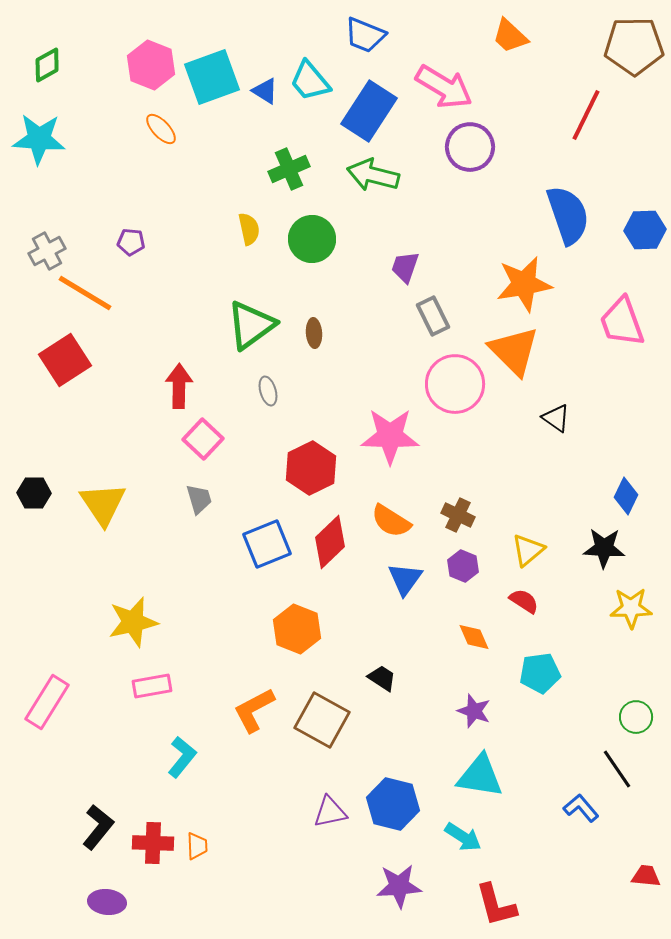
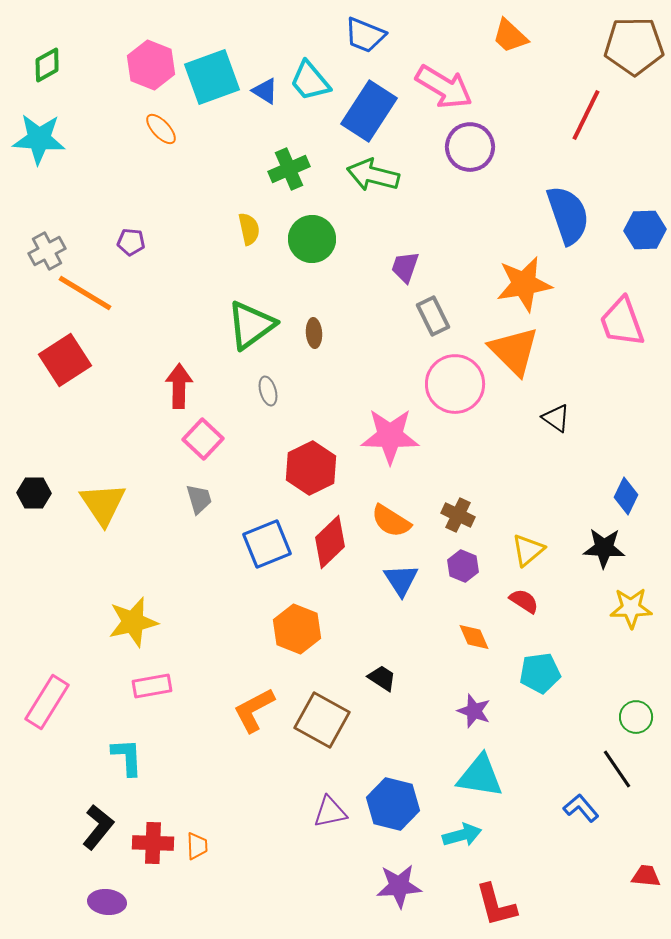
blue triangle at (405, 579): moved 4 px left, 1 px down; rotated 9 degrees counterclockwise
cyan L-shape at (182, 757): moved 55 px left; rotated 42 degrees counterclockwise
cyan arrow at (463, 837): moved 1 px left, 2 px up; rotated 48 degrees counterclockwise
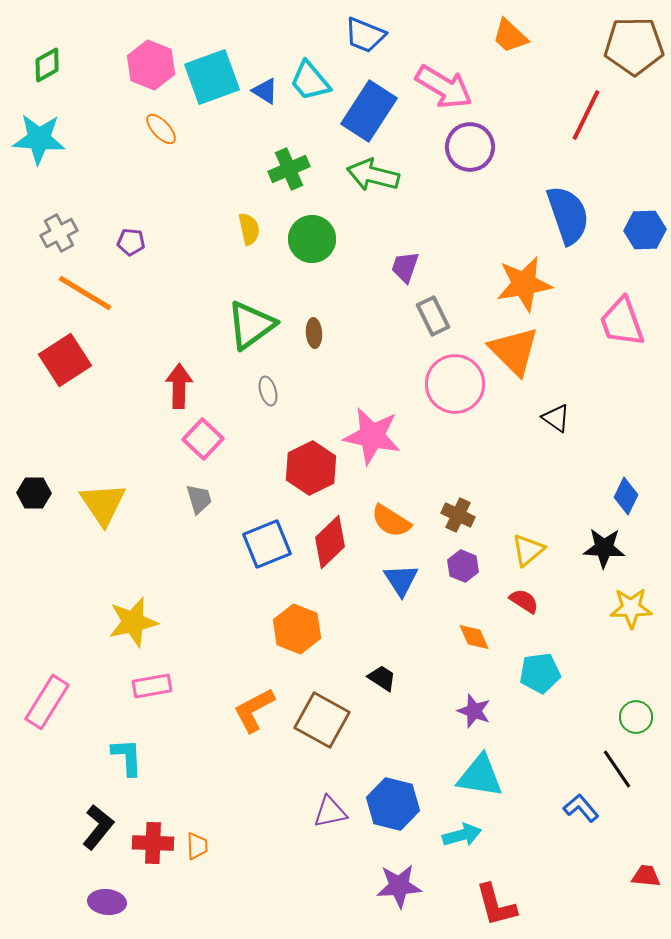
gray cross at (47, 251): moved 12 px right, 18 px up
pink star at (390, 436): moved 18 px left; rotated 10 degrees clockwise
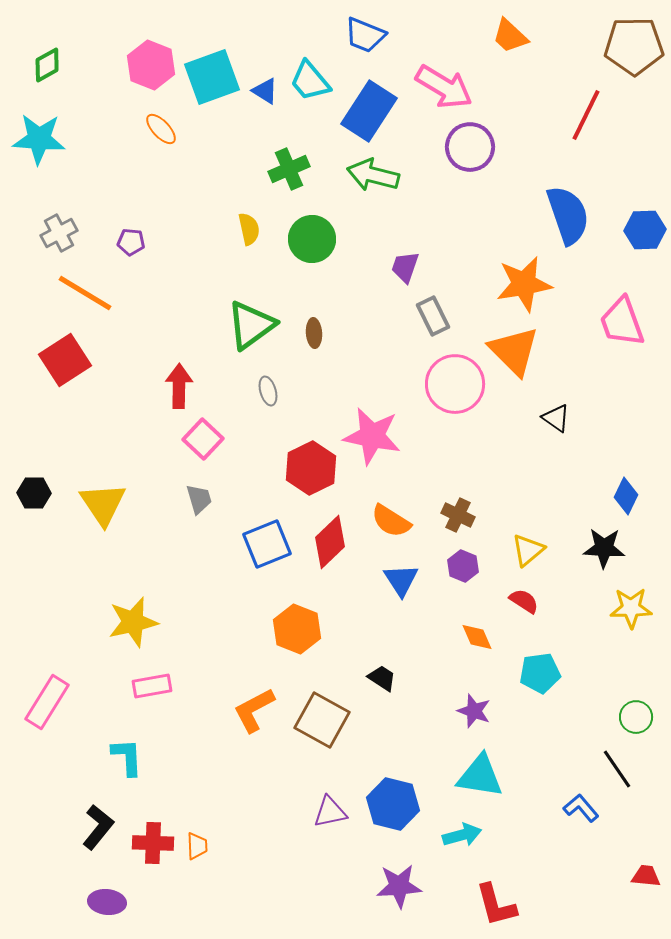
orange diamond at (474, 637): moved 3 px right
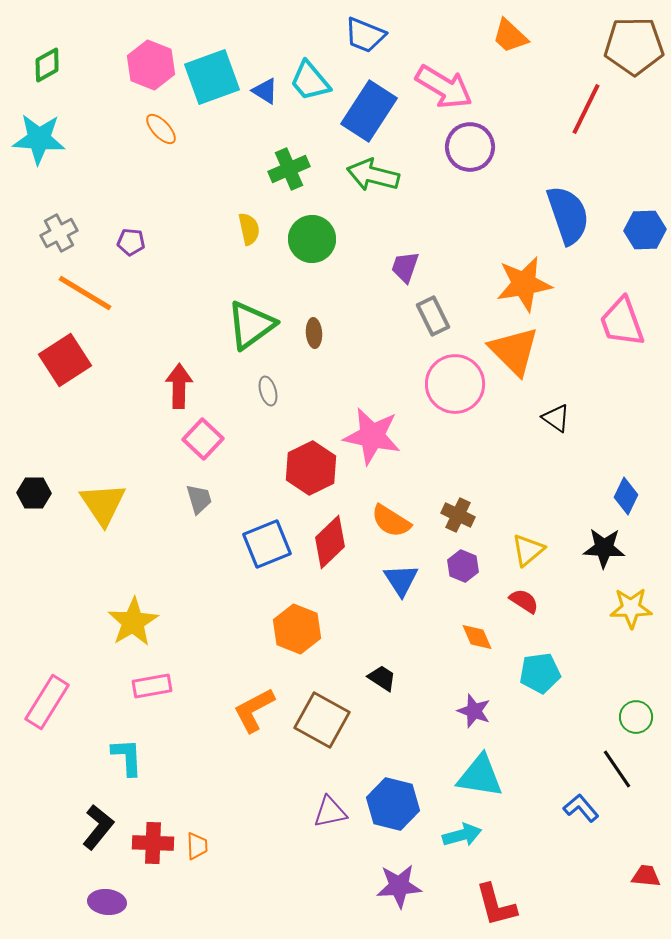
red line at (586, 115): moved 6 px up
yellow star at (133, 622): rotated 18 degrees counterclockwise
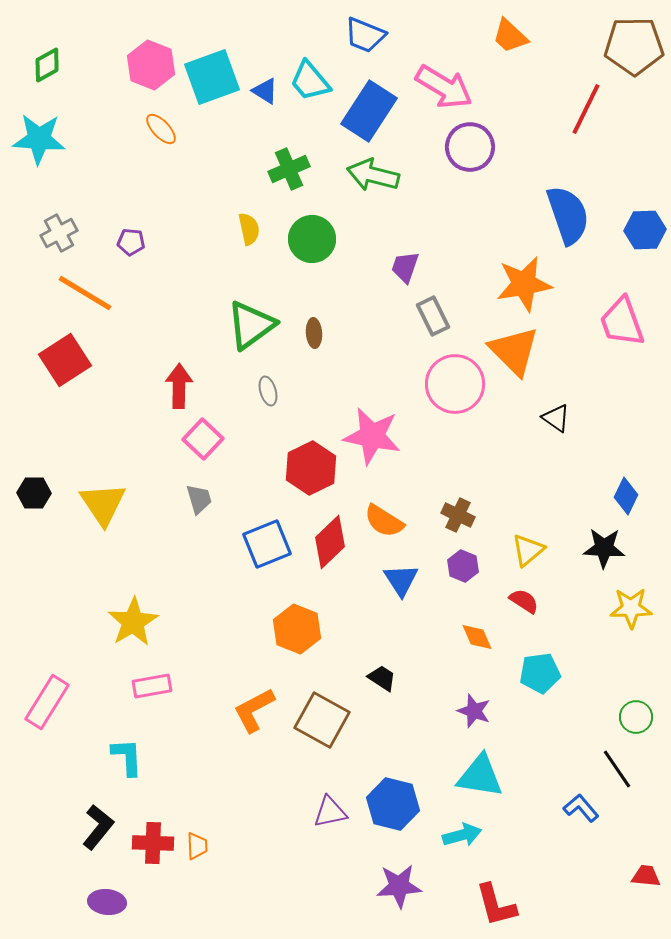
orange semicircle at (391, 521): moved 7 px left
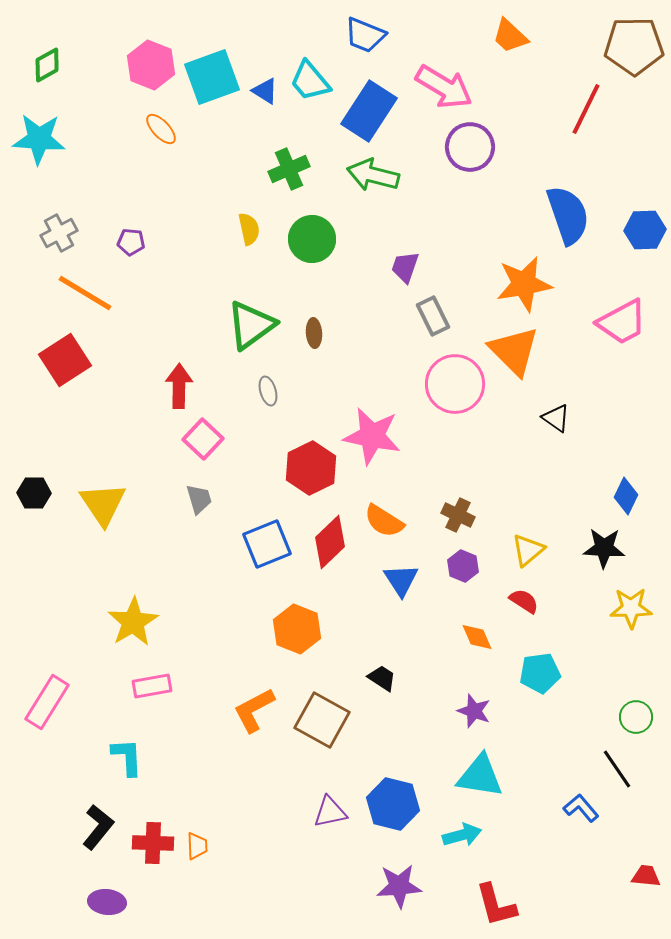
pink trapezoid at (622, 322): rotated 98 degrees counterclockwise
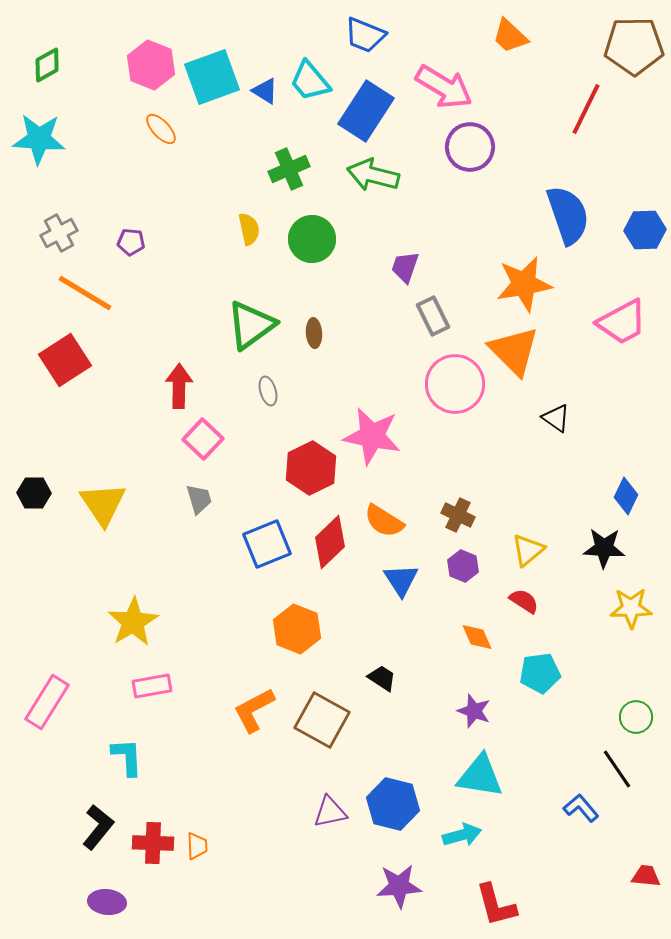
blue rectangle at (369, 111): moved 3 px left
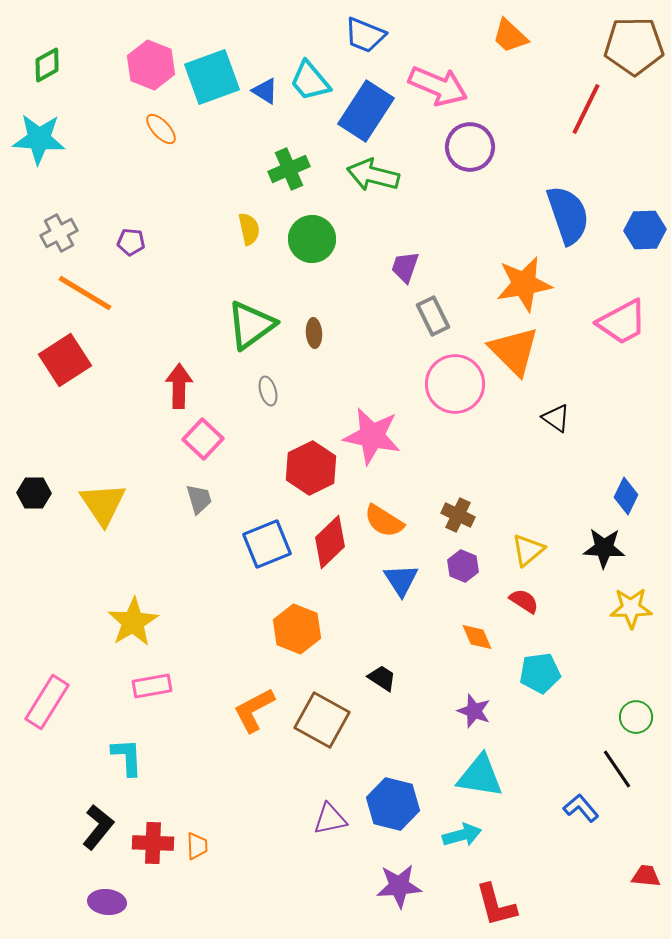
pink arrow at (444, 87): moved 6 px left, 1 px up; rotated 8 degrees counterclockwise
purple triangle at (330, 812): moved 7 px down
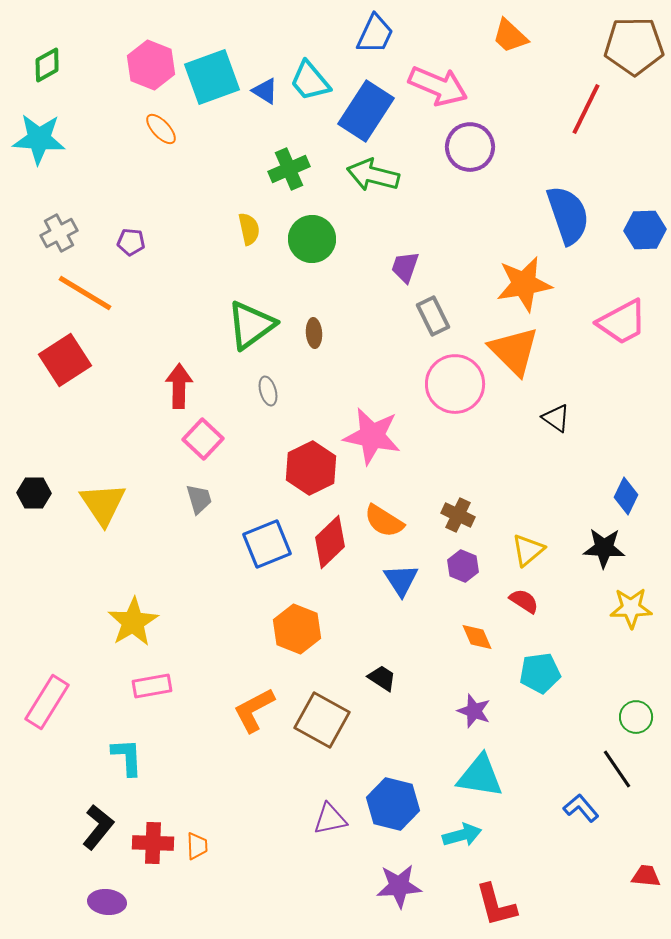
blue trapezoid at (365, 35): moved 10 px right, 1 px up; rotated 87 degrees counterclockwise
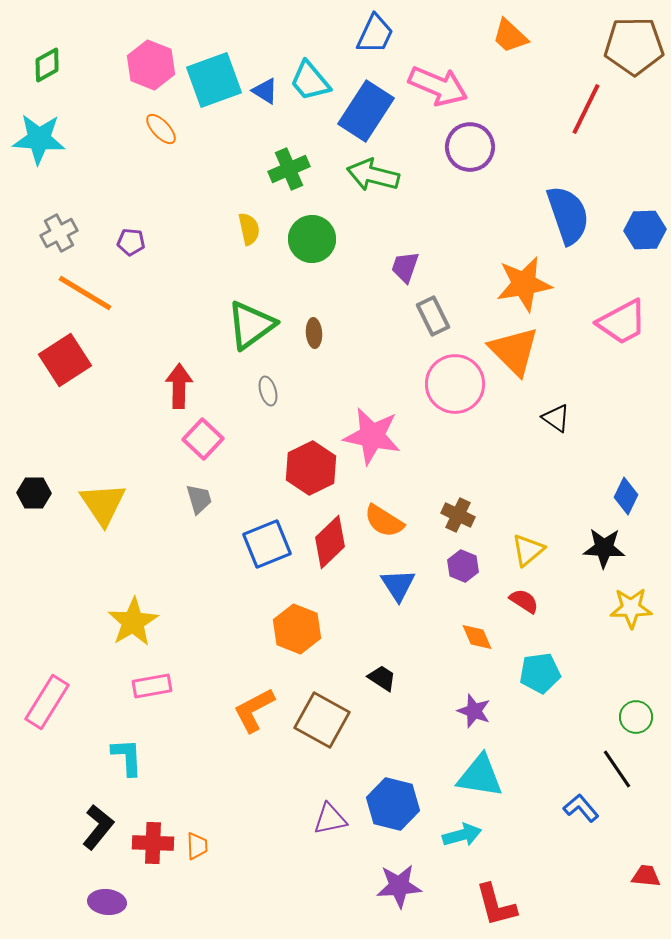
cyan square at (212, 77): moved 2 px right, 3 px down
blue triangle at (401, 580): moved 3 px left, 5 px down
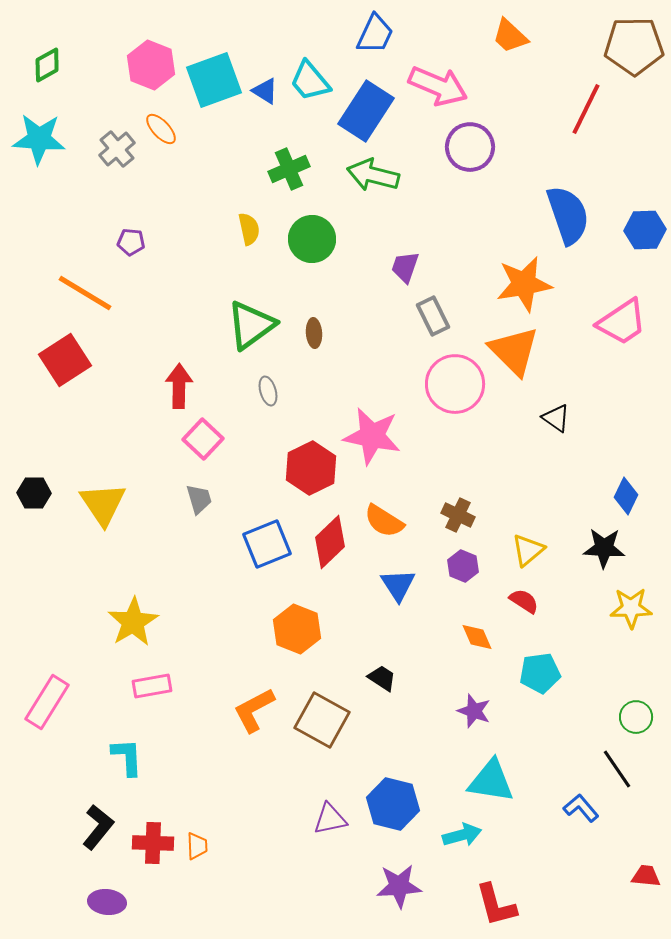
gray cross at (59, 233): moved 58 px right, 84 px up; rotated 12 degrees counterclockwise
pink trapezoid at (622, 322): rotated 6 degrees counterclockwise
cyan triangle at (480, 776): moved 11 px right, 5 px down
